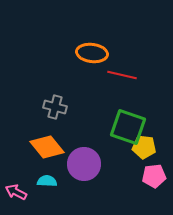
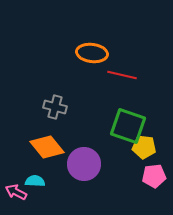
green square: moved 1 px up
cyan semicircle: moved 12 px left
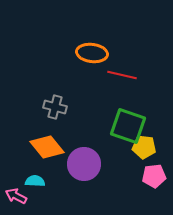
pink arrow: moved 4 px down
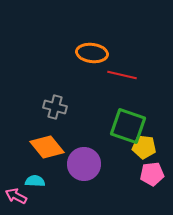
pink pentagon: moved 2 px left, 2 px up
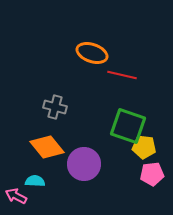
orange ellipse: rotated 12 degrees clockwise
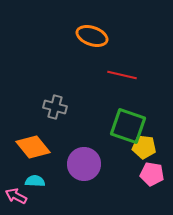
orange ellipse: moved 17 px up
orange diamond: moved 14 px left
pink pentagon: rotated 15 degrees clockwise
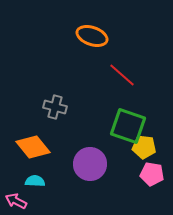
red line: rotated 28 degrees clockwise
purple circle: moved 6 px right
pink arrow: moved 5 px down
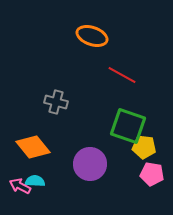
red line: rotated 12 degrees counterclockwise
gray cross: moved 1 px right, 5 px up
pink arrow: moved 4 px right, 15 px up
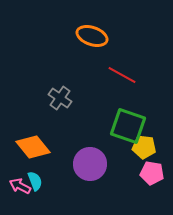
gray cross: moved 4 px right, 4 px up; rotated 20 degrees clockwise
pink pentagon: moved 1 px up
cyan semicircle: rotated 66 degrees clockwise
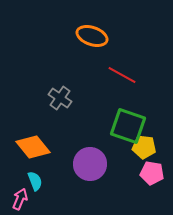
pink arrow: moved 13 px down; rotated 85 degrees clockwise
